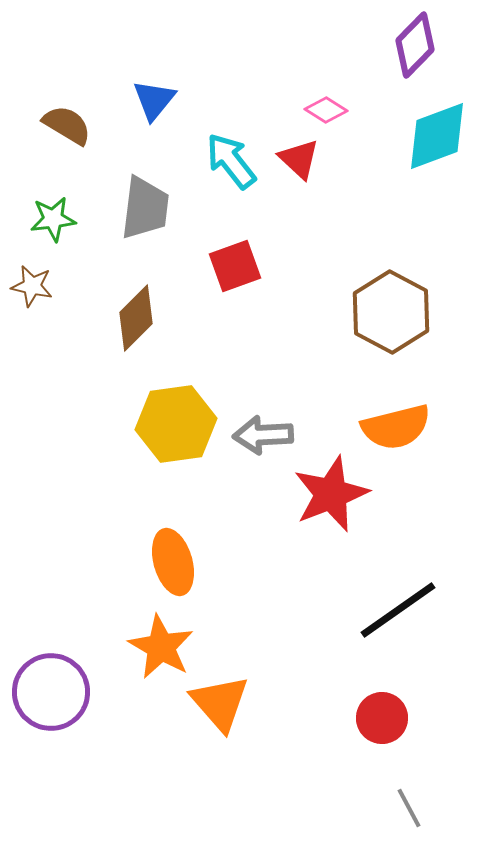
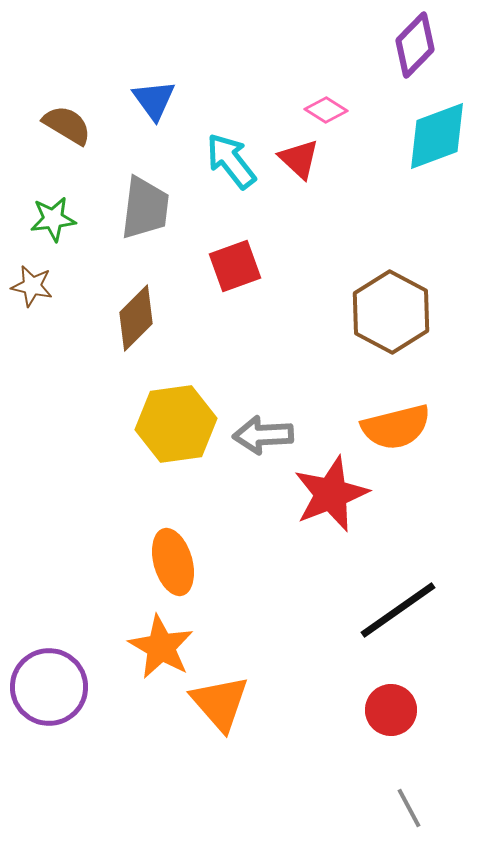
blue triangle: rotated 15 degrees counterclockwise
purple circle: moved 2 px left, 5 px up
red circle: moved 9 px right, 8 px up
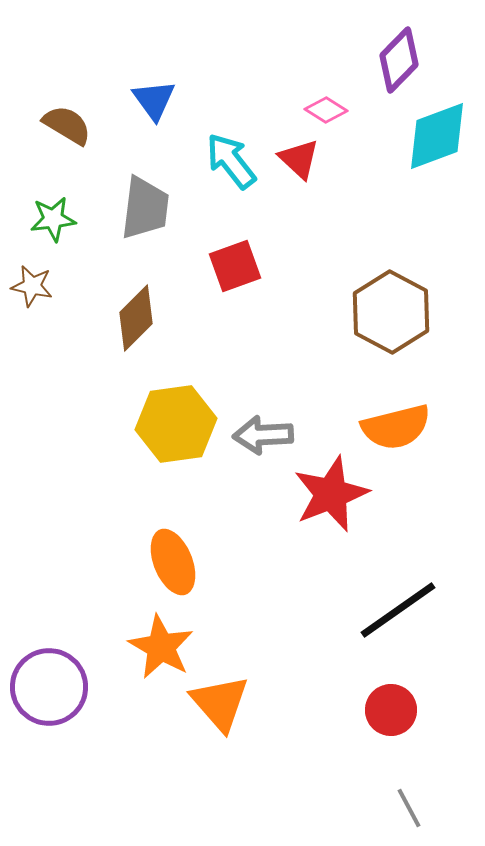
purple diamond: moved 16 px left, 15 px down
orange ellipse: rotated 6 degrees counterclockwise
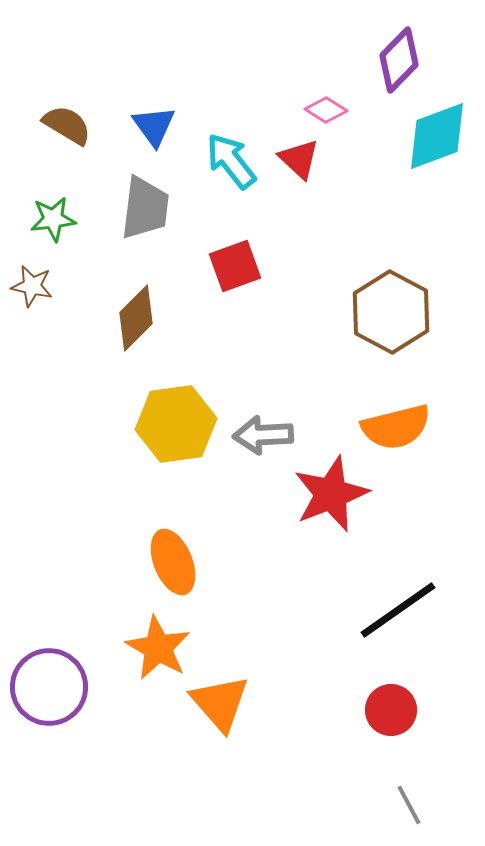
blue triangle: moved 26 px down
orange star: moved 3 px left, 1 px down
gray line: moved 3 px up
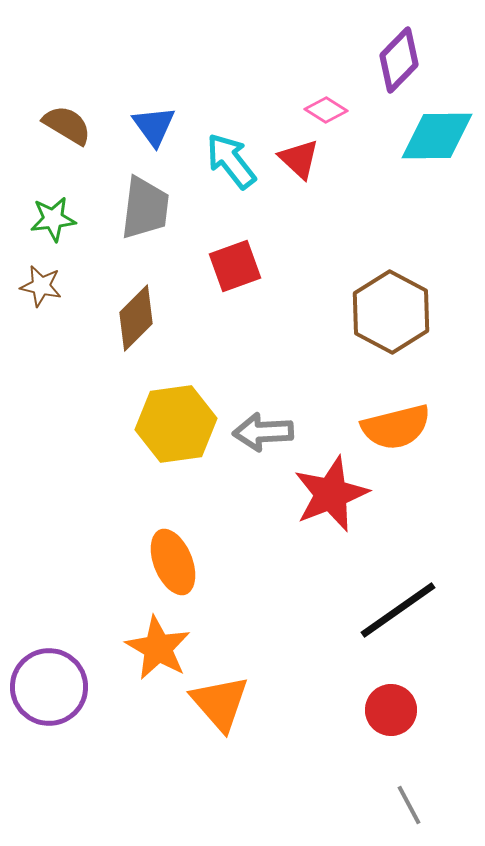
cyan diamond: rotated 20 degrees clockwise
brown star: moved 9 px right
gray arrow: moved 3 px up
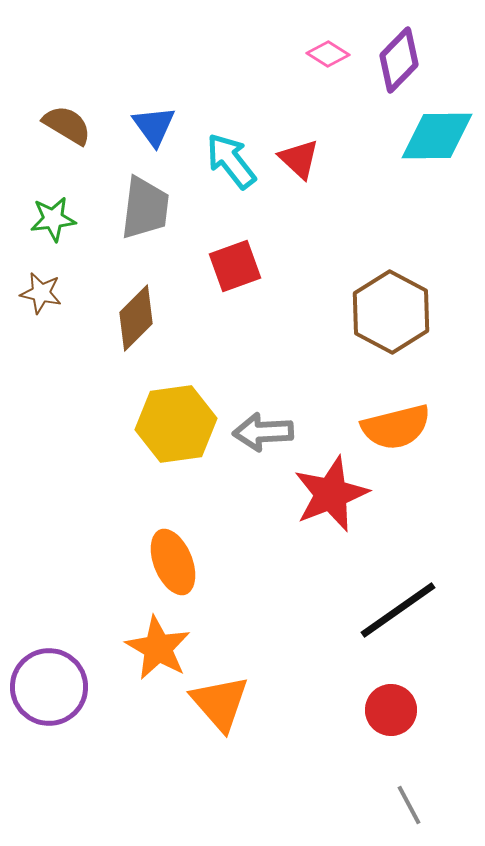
pink diamond: moved 2 px right, 56 px up
brown star: moved 7 px down
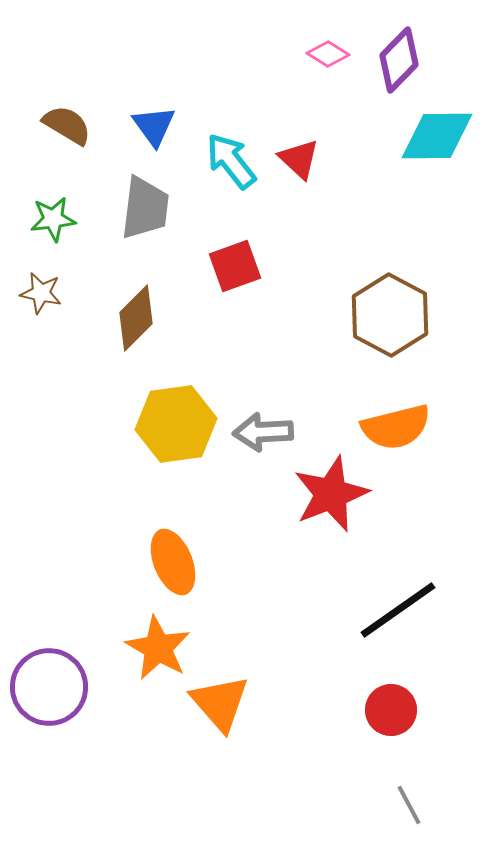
brown hexagon: moved 1 px left, 3 px down
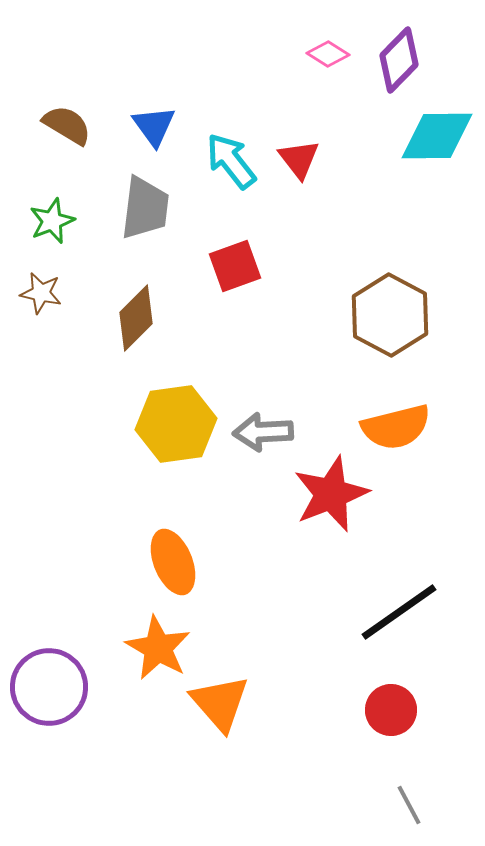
red triangle: rotated 9 degrees clockwise
green star: moved 1 px left, 2 px down; rotated 15 degrees counterclockwise
black line: moved 1 px right, 2 px down
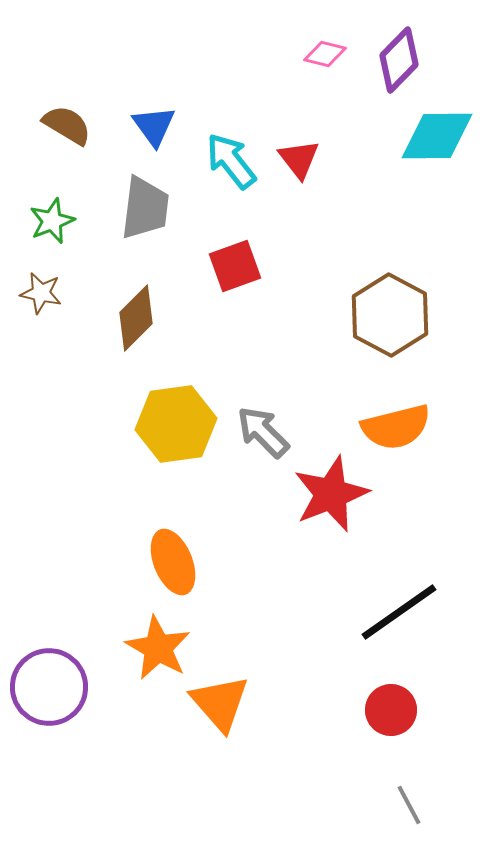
pink diamond: moved 3 px left; rotated 18 degrees counterclockwise
gray arrow: rotated 48 degrees clockwise
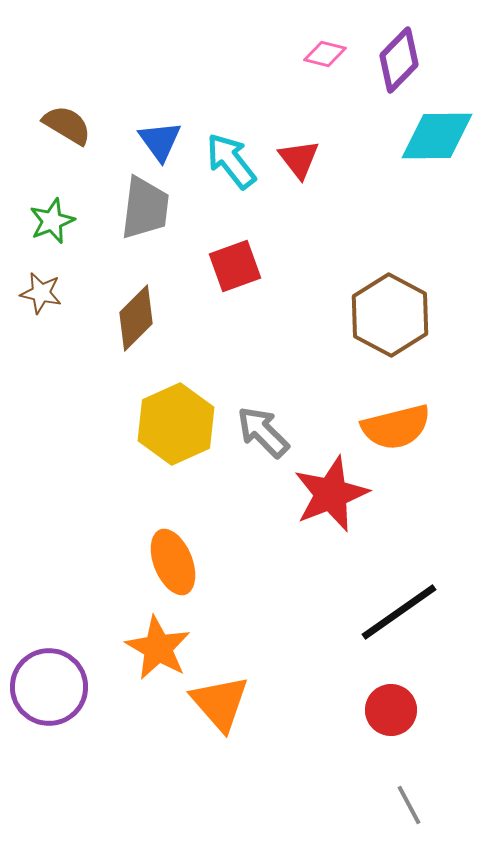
blue triangle: moved 6 px right, 15 px down
yellow hexagon: rotated 16 degrees counterclockwise
